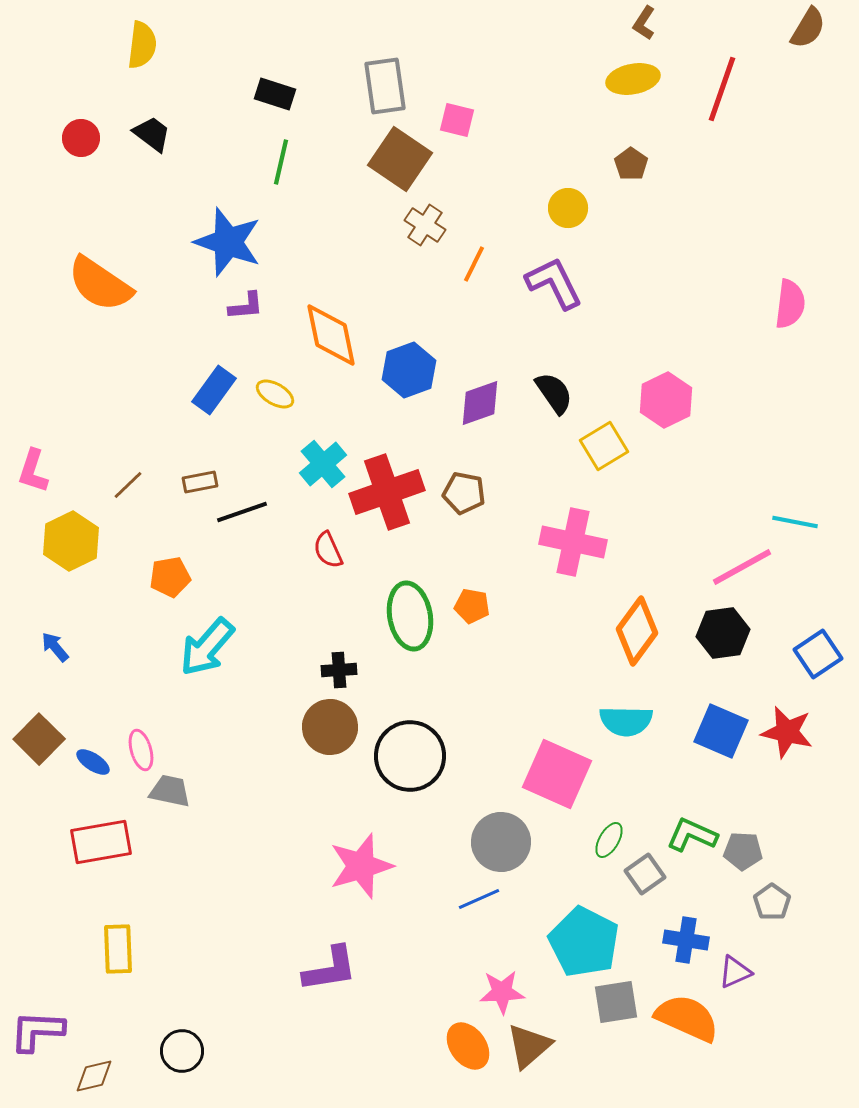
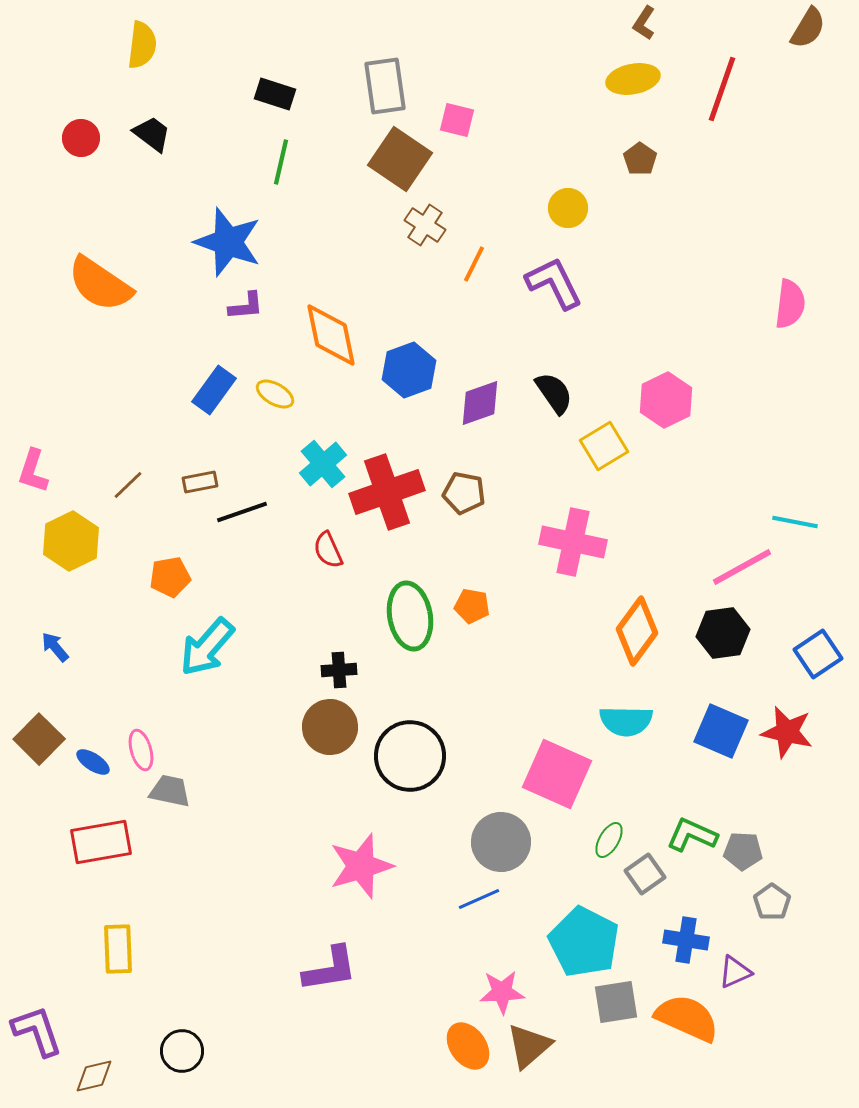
brown pentagon at (631, 164): moved 9 px right, 5 px up
purple L-shape at (37, 1031): rotated 68 degrees clockwise
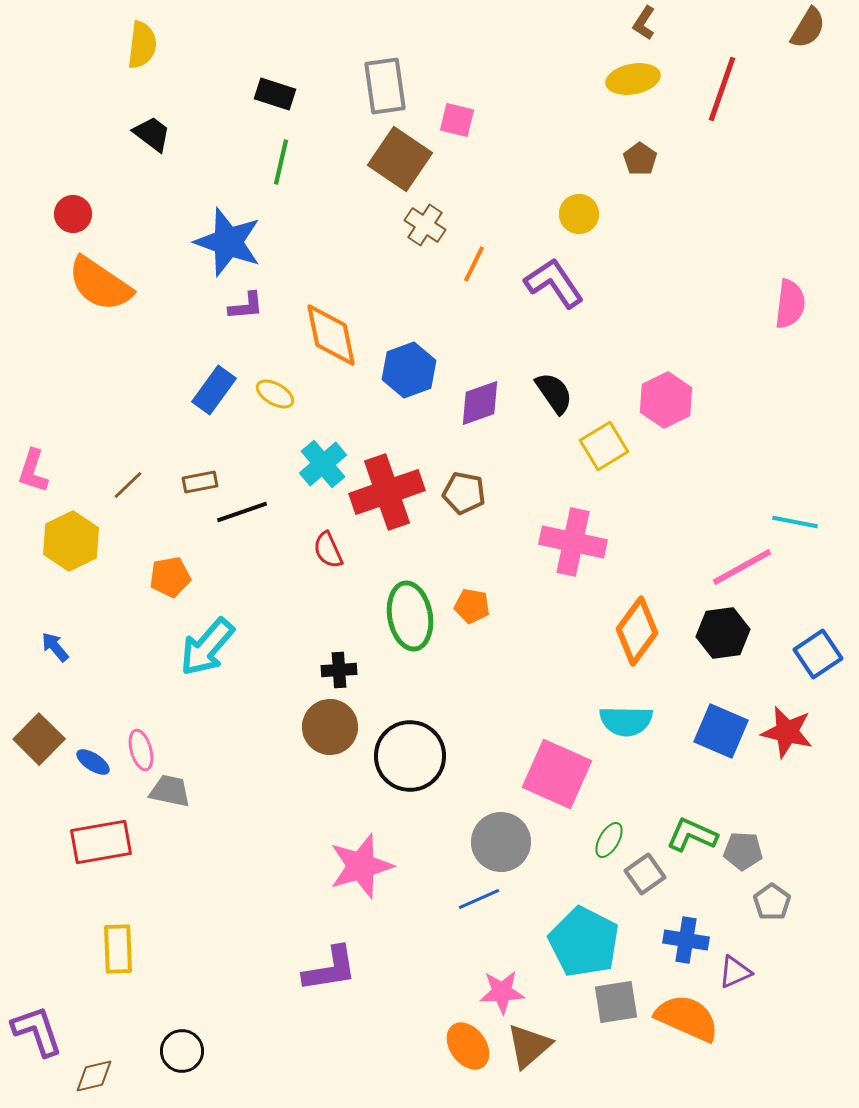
red circle at (81, 138): moved 8 px left, 76 px down
yellow circle at (568, 208): moved 11 px right, 6 px down
purple L-shape at (554, 283): rotated 8 degrees counterclockwise
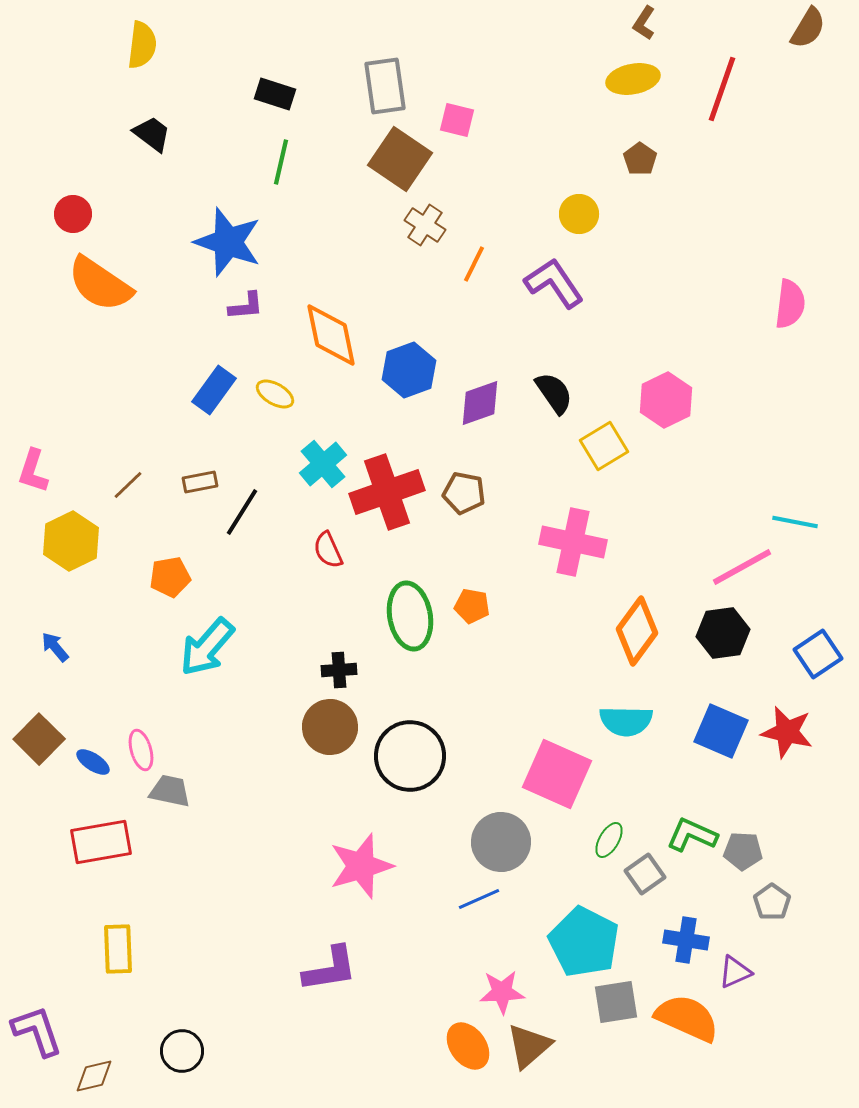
black line at (242, 512): rotated 39 degrees counterclockwise
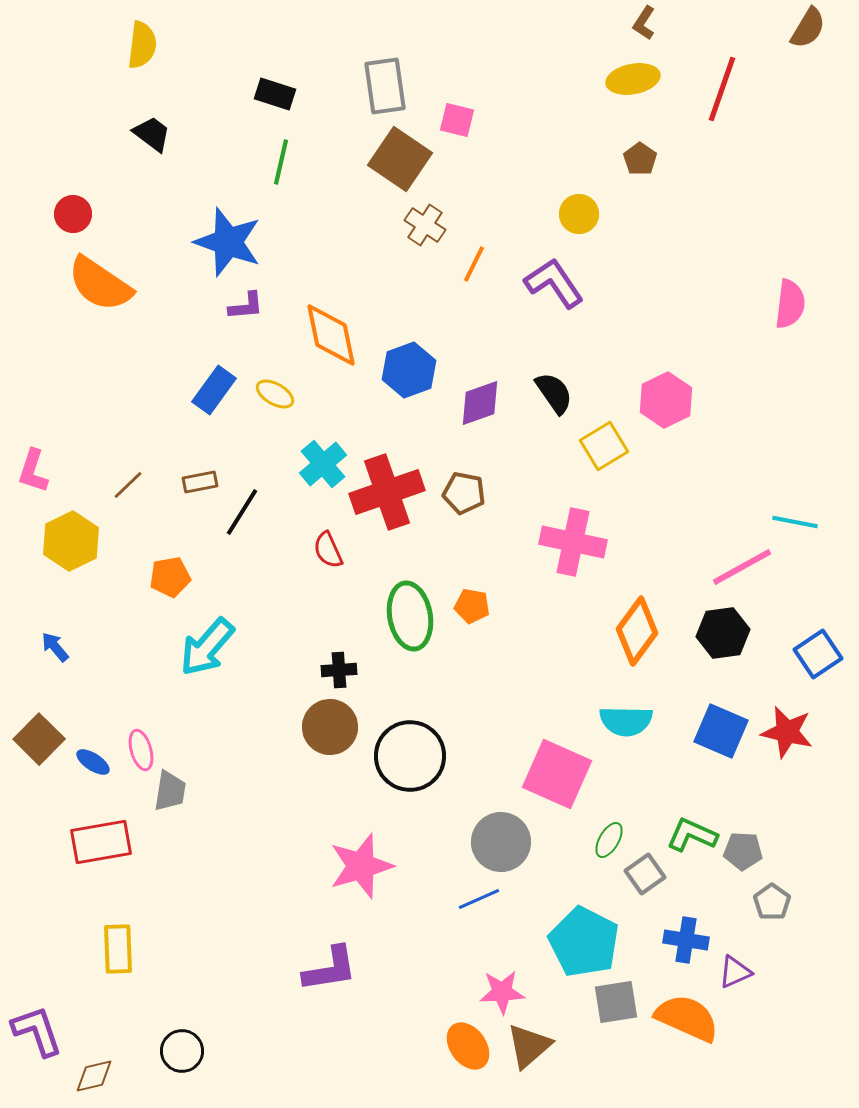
gray trapezoid at (170, 791): rotated 87 degrees clockwise
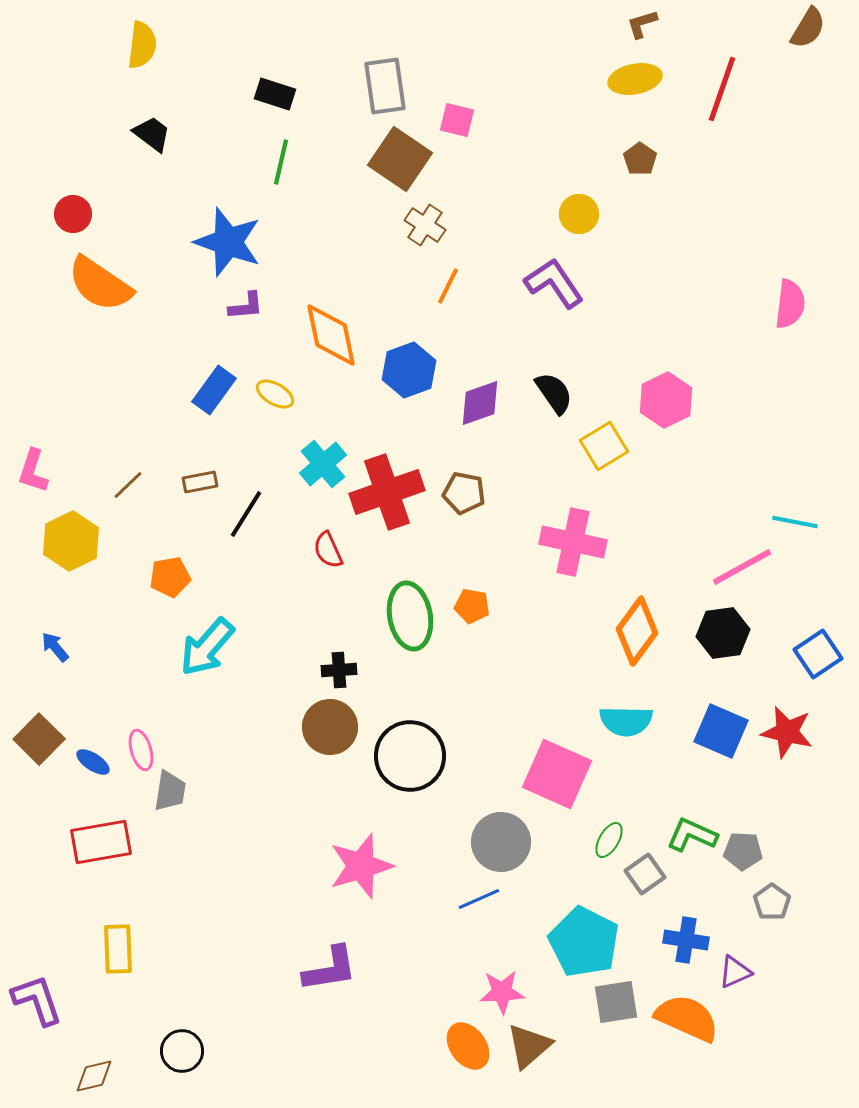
brown L-shape at (644, 23): moved 2 px left, 1 px down; rotated 40 degrees clockwise
yellow ellipse at (633, 79): moved 2 px right
orange line at (474, 264): moved 26 px left, 22 px down
black line at (242, 512): moved 4 px right, 2 px down
purple L-shape at (37, 1031): moved 31 px up
